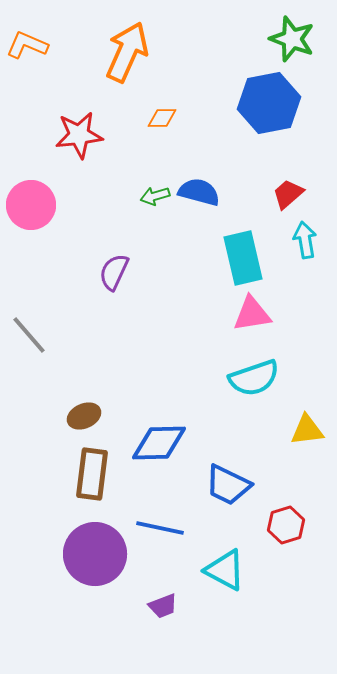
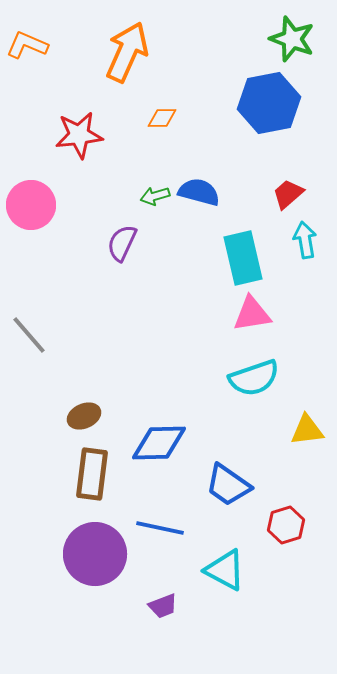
purple semicircle: moved 8 px right, 29 px up
blue trapezoid: rotated 9 degrees clockwise
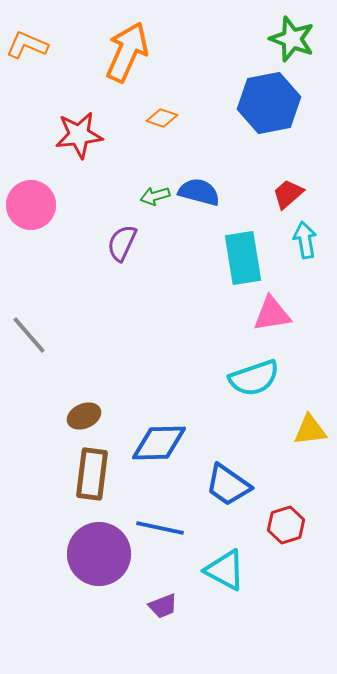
orange diamond: rotated 20 degrees clockwise
cyan rectangle: rotated 4 degrees clockwise
pink triangle: moved 20 px right
yellow triangle: moved 3 px right
purple circle: moved 4 px right
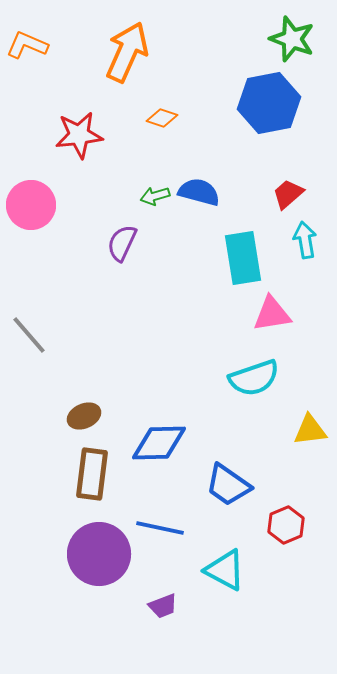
red hexagon: rotated 6 degrees counterclockwise
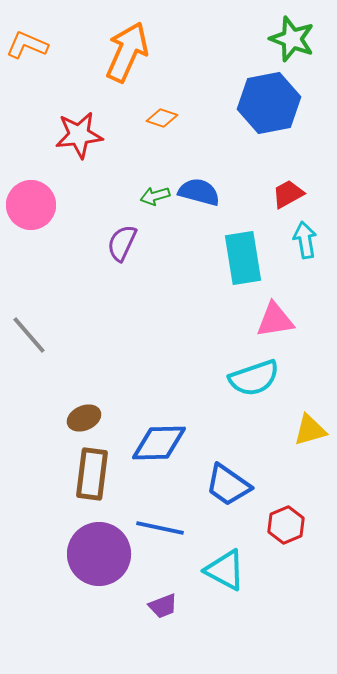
red trapezoid: rotated 12 degrees clockwise
pink triangle: moved 3 px right, 6 px down
brown ellipse: moved 2 px down
yellow triangle: rotated 9 degrees counterclockwise
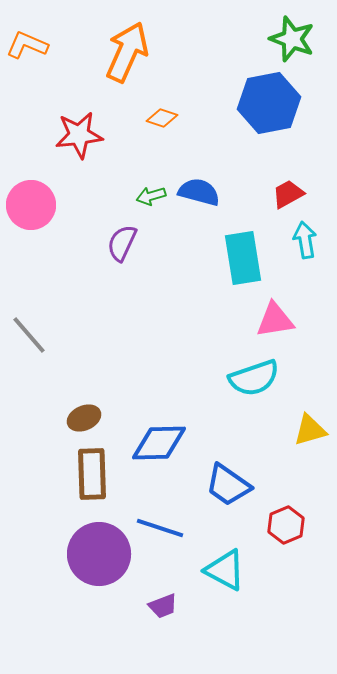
green arrow: moved 4 px left
brown rectangle: rotated 9 degrees counterclockwise
blue line: rotated 6 degrees clockwise
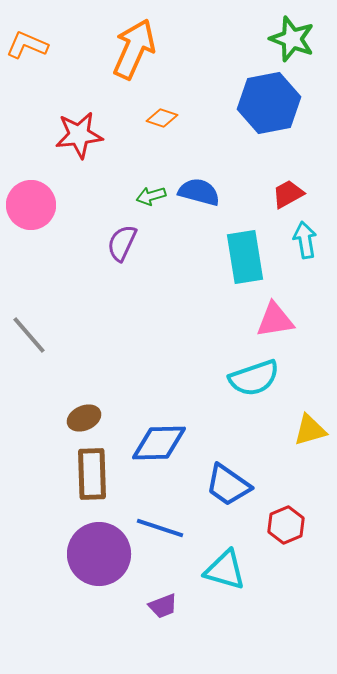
orange arrow: moved 7 px right, 3 px up
cyan rectangle: moved 2 px right, 1 px up
cyan triangle: rotated 12 degrees counterclockwise
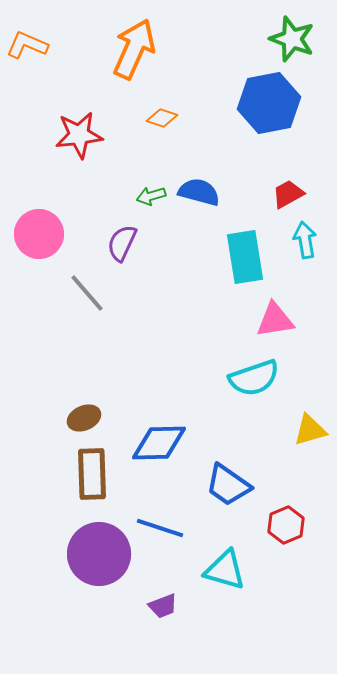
pink circle: moved 8 px right, 29 px down
gray line: moved 58 px right, 42 px up
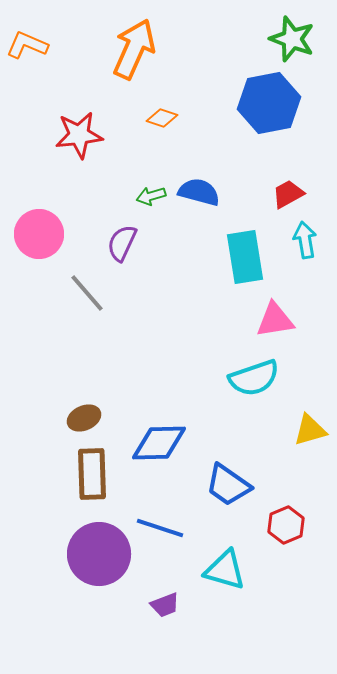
purple trapezoid: moved 2 px right, 1 px up
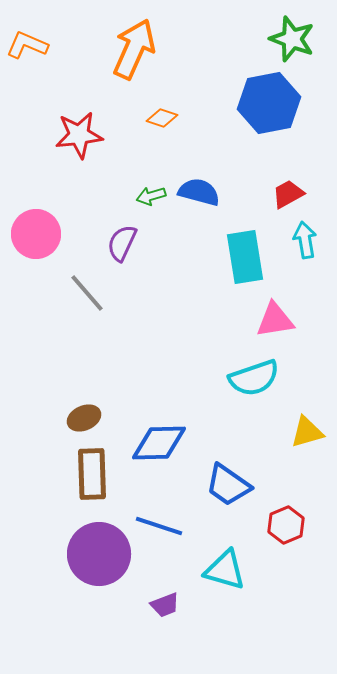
pink circle: moved 3 px left
yellow triangle: moved 3 px left, 2 px down
blue line: moved 1 px left, 2 px up
